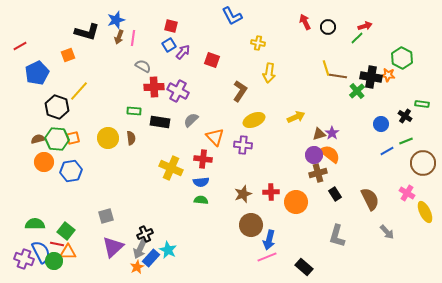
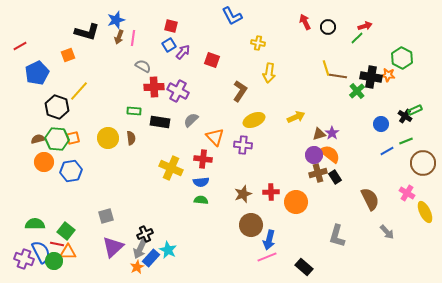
green rectangle at (422, 104): moved 7 px left, 6 px down; rotated 32 degrees counterclockwise
black rectangle at (335, 194): moved 17 px up
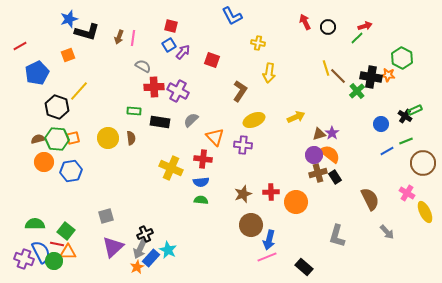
blue star at (116, 20): moved 47 px left, 1 px up
brown line at (338, 76): rotated 36 degrees clockwise
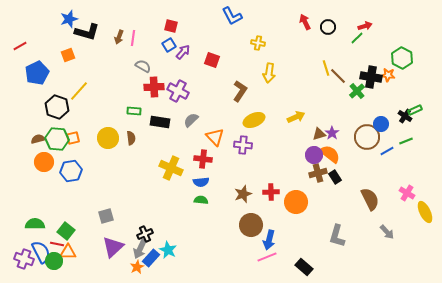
brown circle at (423, 163): moved 56 px left, 26 px up
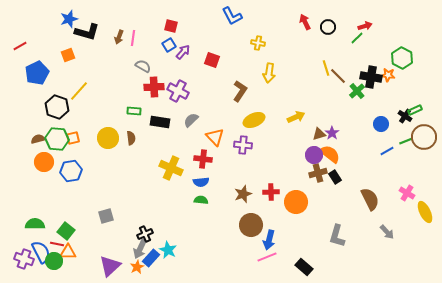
brown circle at (367, 137): moved 57 px right
purple triangle at (113, 247): moved 3 px left, 19 px down
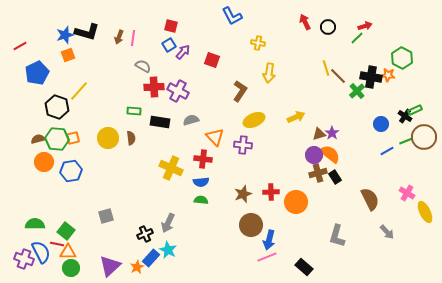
blue star at (69, 19): moved 4 px left, 16 px down
gray semicircle at (191, 120): rotated 28 degrees clockwise
gray arrow at (140, 249): moved 28 px right, 26 px up
green circle at (54, 261): moved 17 px right, 7 px down
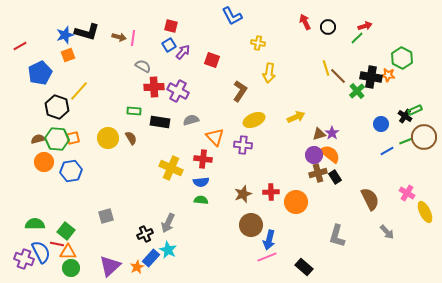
brown arrow at (119, 37): rotated 96 degrees counterclockwise
blue pentagon at (37, 73): moved 3 px right
brown semicircle at (131, 138): rotated 24 degrees counterclockwise
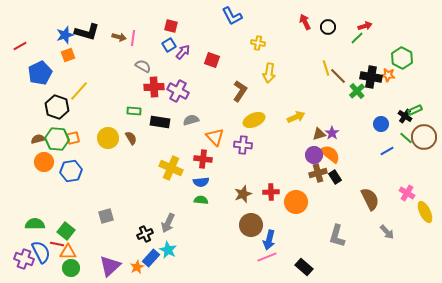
green line at (406, 141): moved 3 px up; rotated 64 degrees clockwise
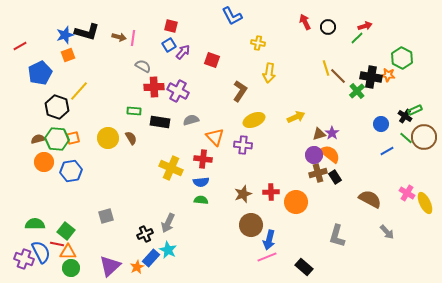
brown semicircle at (370, 199): rotated 35 degrees counterclockwise
yellow ellipse at (425, 212): moved 9 px up
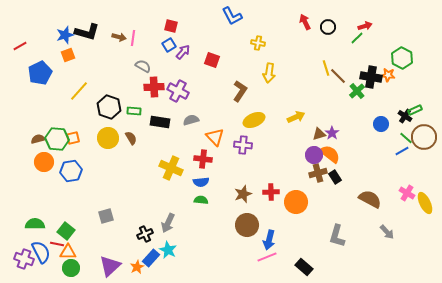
black hexagon at (57, 107): moved 52 px right
blue line at (387, 151): moved 15 px right
brown circle at (251, 225): moved 4 px left
